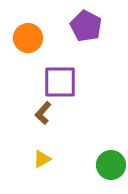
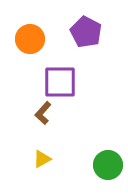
purple pentagon: moved 6 px down
orange circle: moved 2 px right, 1 px down
green circle: moved 3 px left
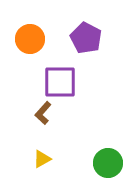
purple pentagon: moved 6 px down
green circle: moved 2 px up
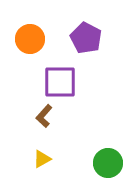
brown L-shape: moved 1 px right, 3 px down
